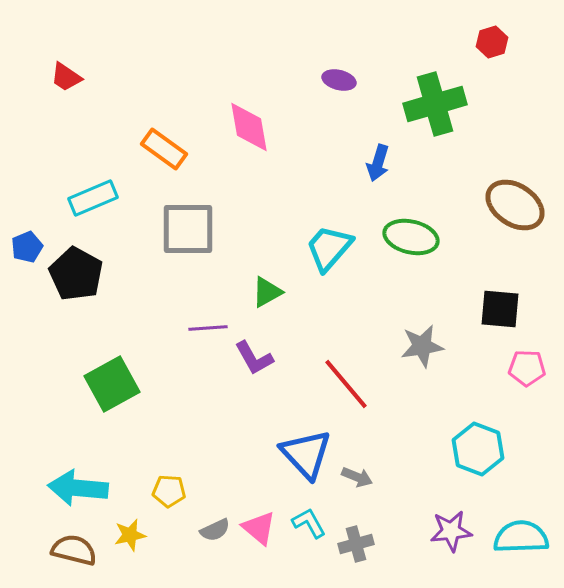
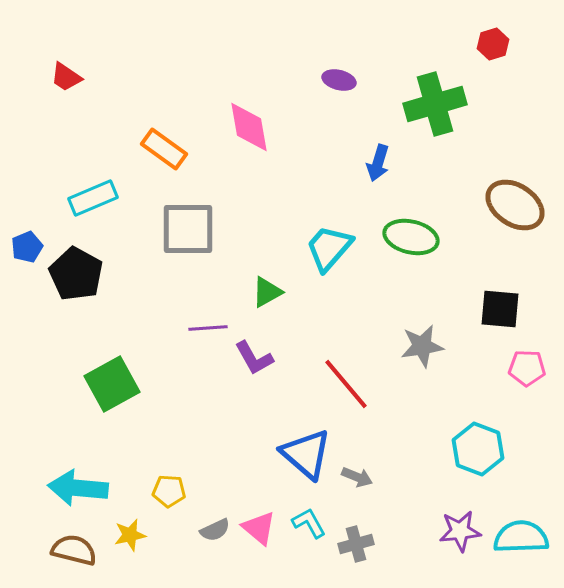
red hexagon: moved 1 px right, 2 px down
blue triangle: rotated 6 degrees counterclockwise
purple star: moved 9 px right
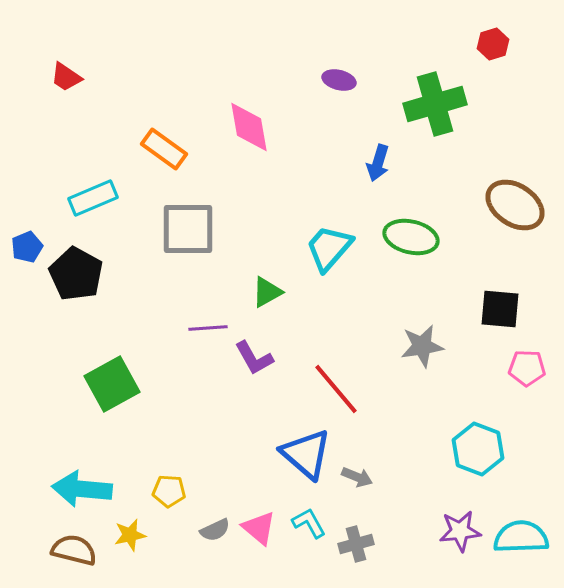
red line: moved 10 px left, 5 px down
cyan arrow: moved 4 px right, 1 px down
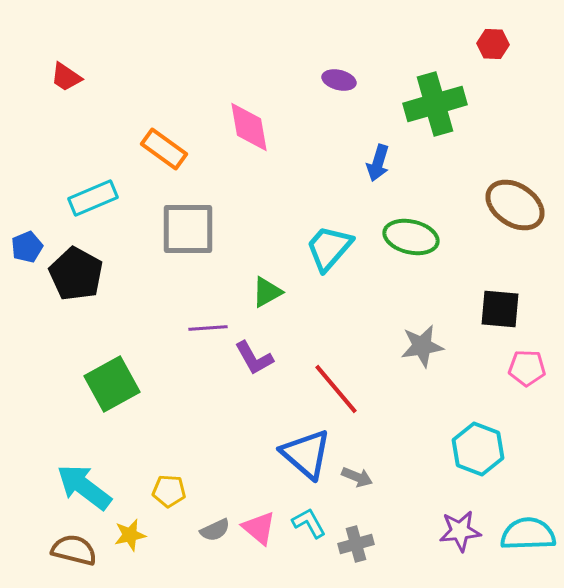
red hexagon: rotated 20 degrees clockwise
cyan arrow: moved 2 px right, 2 px up; rotated 32 degrees clockwise
cyan semicircle: moved 7 px right, 3 px up
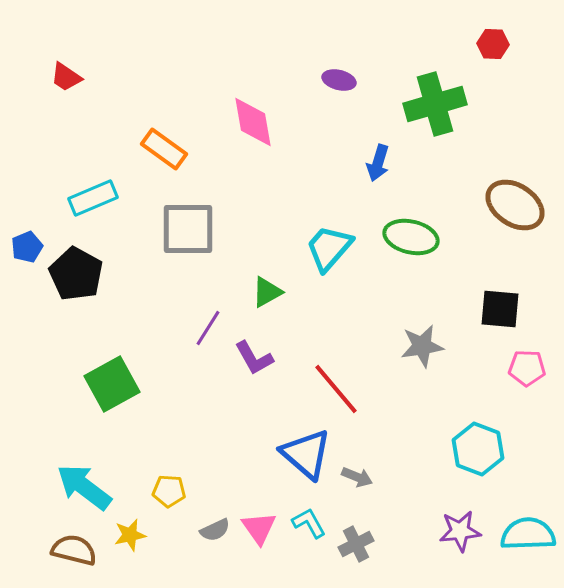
pink diamond: moved 4 px right, 5 px up
purple line: rotated 54 degrees counterclockwise
pink triangle: rotated 15 degrees clockwise
gray cross: rotated 12 degrees counterclockwise
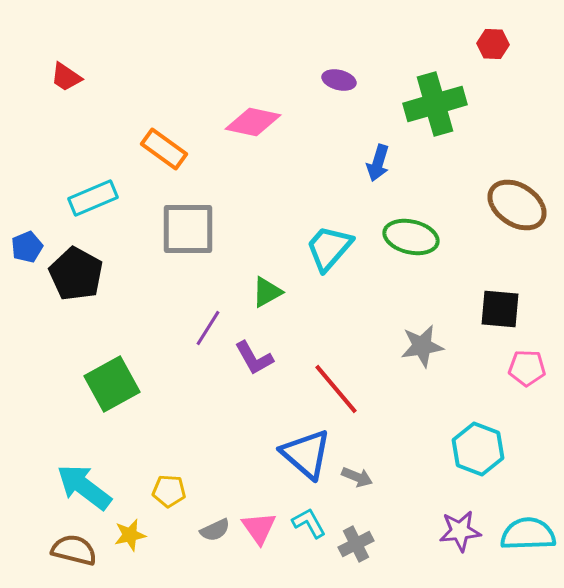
pink diamond: rotated 68 degrees counterclockwise
brown ellipse: moved 2 px right
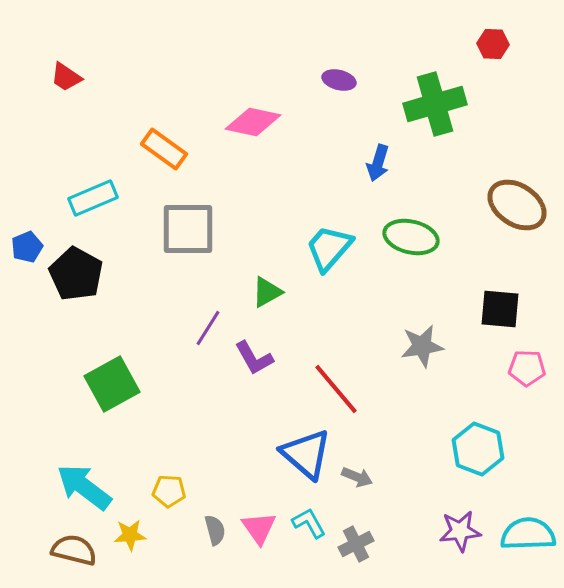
gray semicircle: rotated 80 degrees counterclockwise
yellow star: rotated 8 degrees clockwise
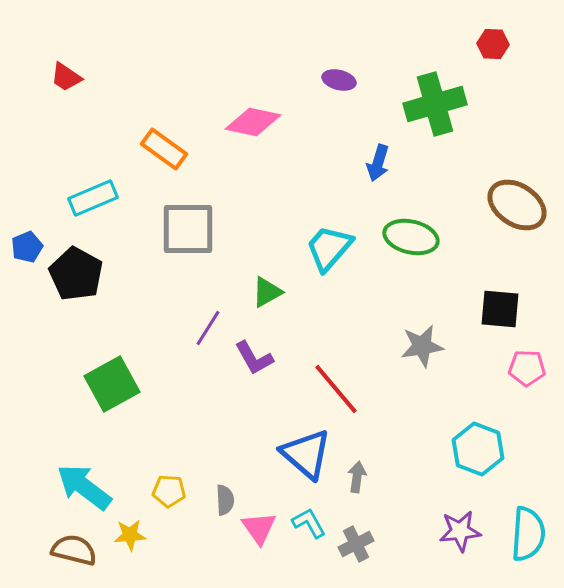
gray arrow: rotated 104 degrees counterclockwise
gray semicircle: moved 10 px right, 30 px up; rotated 12 degrees clockwise
cyan semicircle: rotated 96 degrees clockwise
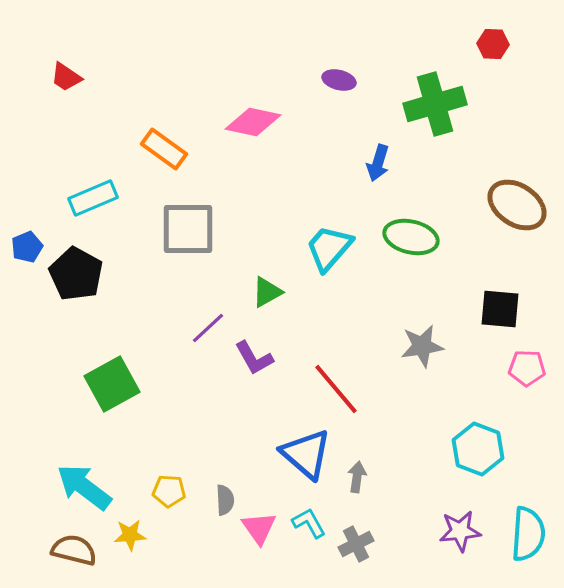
purple line: rotated 15 degrees clockwise
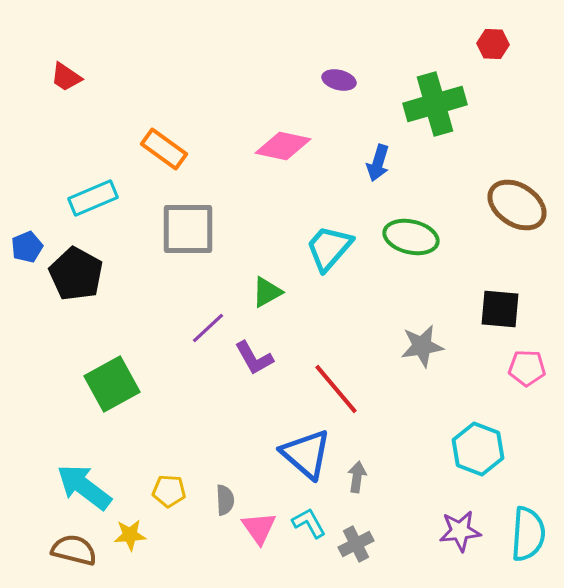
pink diamond: moved 30 px right, 24 px down
